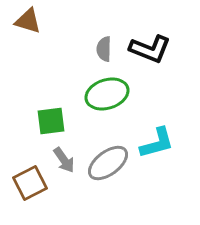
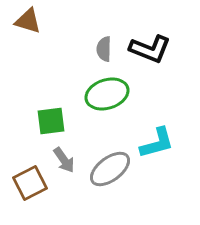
gray ellipse: moved 2 px right, 6 px down
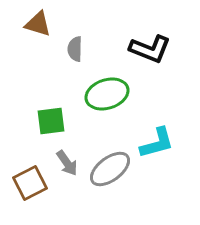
brown triangle: moved 10 px right, 3 px down
gray semicircle: moved 29 px left
gray arrow: moved 3 px right, 3 px down
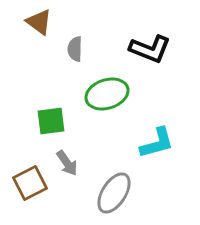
brown triangle: moved 1 px right, 2 px up; rotated 20 degrees clockwise
gray ellipse: moved 4 px right, 24 px down; rotated 21 degrees counterclockwise
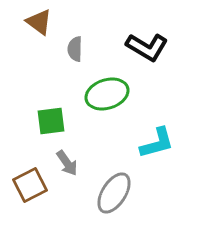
black L-shape: moved 3 px left, 2 px up; rotated 9 degrees clockwise
brown square: moved 2 px down
